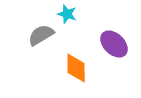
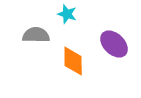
gray semicircle: moved 5 px left; rotated 32 degrees clockwise
orange diamond: moved 3 px left, 7 px up
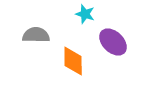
cyan star: moved 18 px right
purple ellipse: moved 1 px left, 2 px up
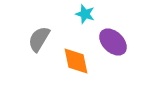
gray semicircle: moved 3 px right, 4 px down; rotated 60 degrees counterclockwise
orange diamond: moved 3 px right; rotated 12 degrees counterclockwise
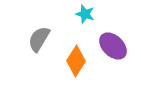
purple ellipse: moved 4 px down
orange diamond: rotated 44 degrees clockwise
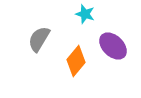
orange diamond: rotated 8 degrees clockwise
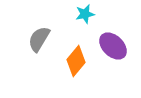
cyan star: rotated 30 degrees counterclockwise
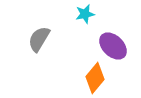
orange diamond: moved 19 px right, 17 px down
